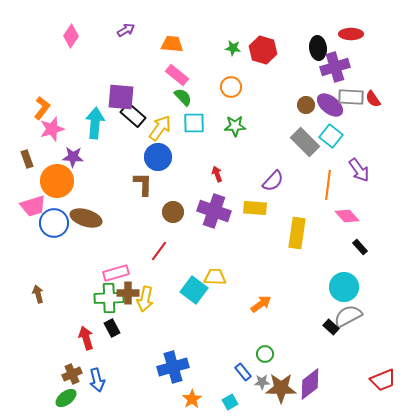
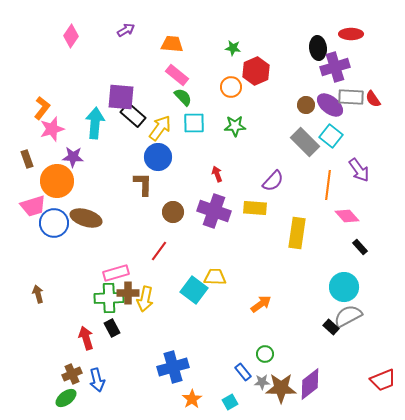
red hexagon at (263, 50): moved 7 px left, 21 px down; rotated 20 degrees clockwise
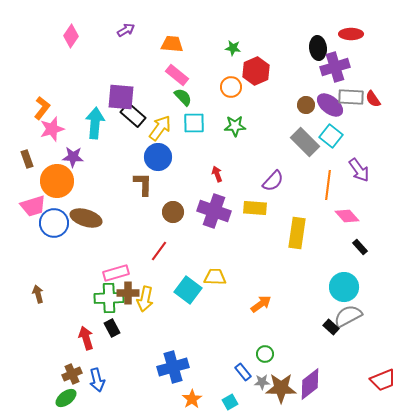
cyan square at (194, 290): moved 6 px left
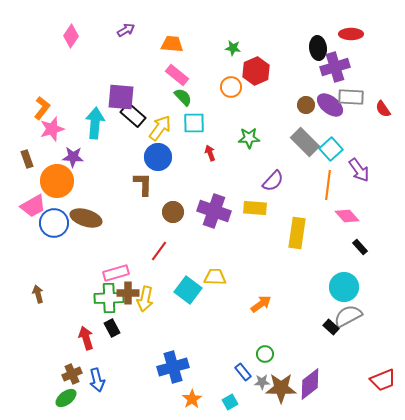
red semicircle at (373, 99): moved 10 px right, 10 px down
green star at (235, 126): moved 14 px right, 12 px down
cyan square at (331, 136): moved 13 px down; rotated 10 degrees clockwise
red arrow at (217, 174): moved 7 px left, 21 px up
pink trapezoid at (33, 206): rotated 12 degrees counterclockwise
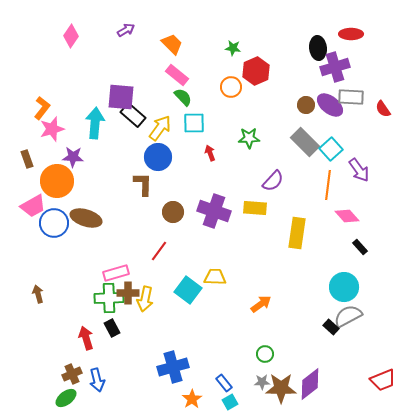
orange trapezoid at (172, 44): rotated 40 degrees clockwise
blue rectangle at (243, 372): moved 19 px left, 11 px down
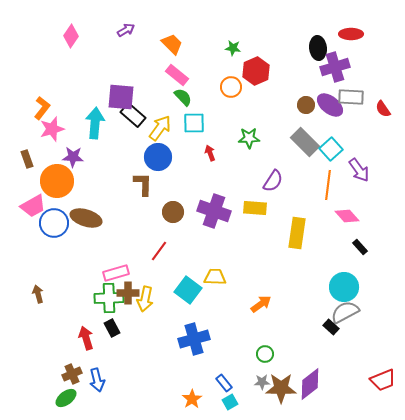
purple semicircle at (273, 181): rotated 10 degrees counterclockwise
gray semicircle at (348, 316): moved 3 px left, 4 px up
blue cross at (173, 367): moved 21 px right, 28 px up
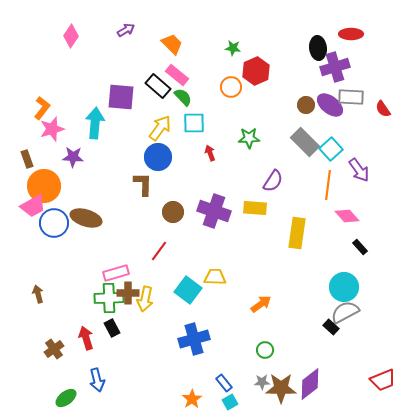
black rectangle at (133, 115): moved 25 px right, 29 px up
orange circle at (57, 181): moved 13 px left, 5 px down
green circle at (265, 354): moved 4 px up
brown cross at (72, 374): moved 18 px left, 25 px up; rotated 12 degrees counterclockwise
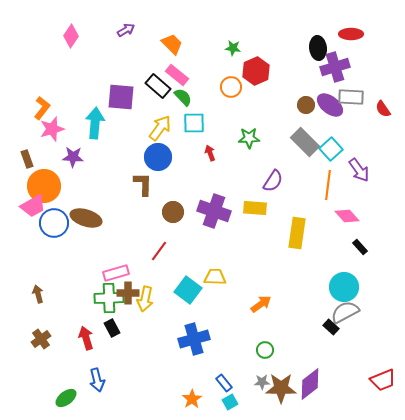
brown cross at (54, 349): moved 13 px left, 10 px up
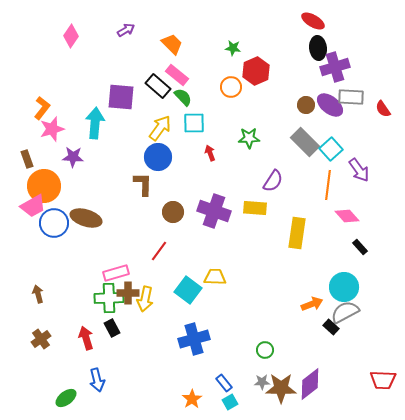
red ellipse at (351, 34): moved 38 px left, 13 px up; rotated 30 degrees clockwise
orange arrow at (261, 304): moved 51 px right; rotated 15 degrees clockwise
red trapezoid at (383, 380): rotated 24 degrees clockwise
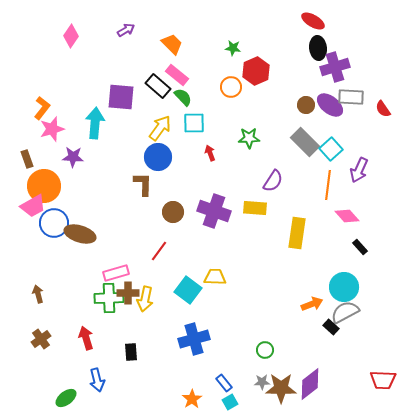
purple arrow at (359, 170): rotated 60 degrees clockwise
brown ellipse at (86, 218): moved 6 px left, 16 px down
black rectangle at (112, 328): moved 19 px right, 24 px down; rotated 24 degrees clockwise
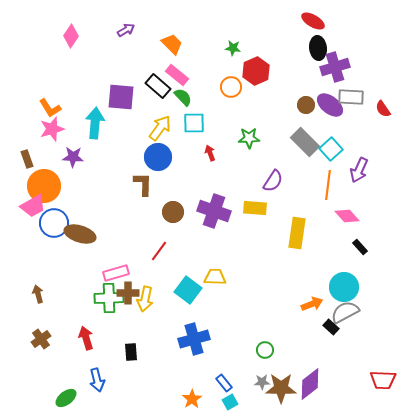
orange L-shape at (42, 108): moved 8 px right; rotated 110 degrees clockwise
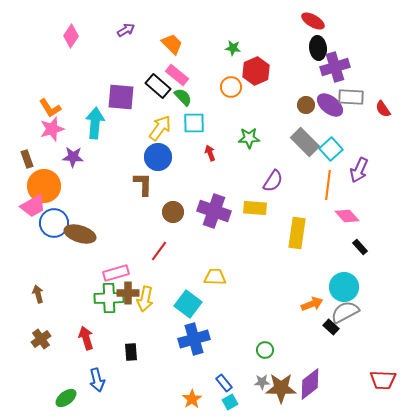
cyan square at (188, 290): moved 14 px down
